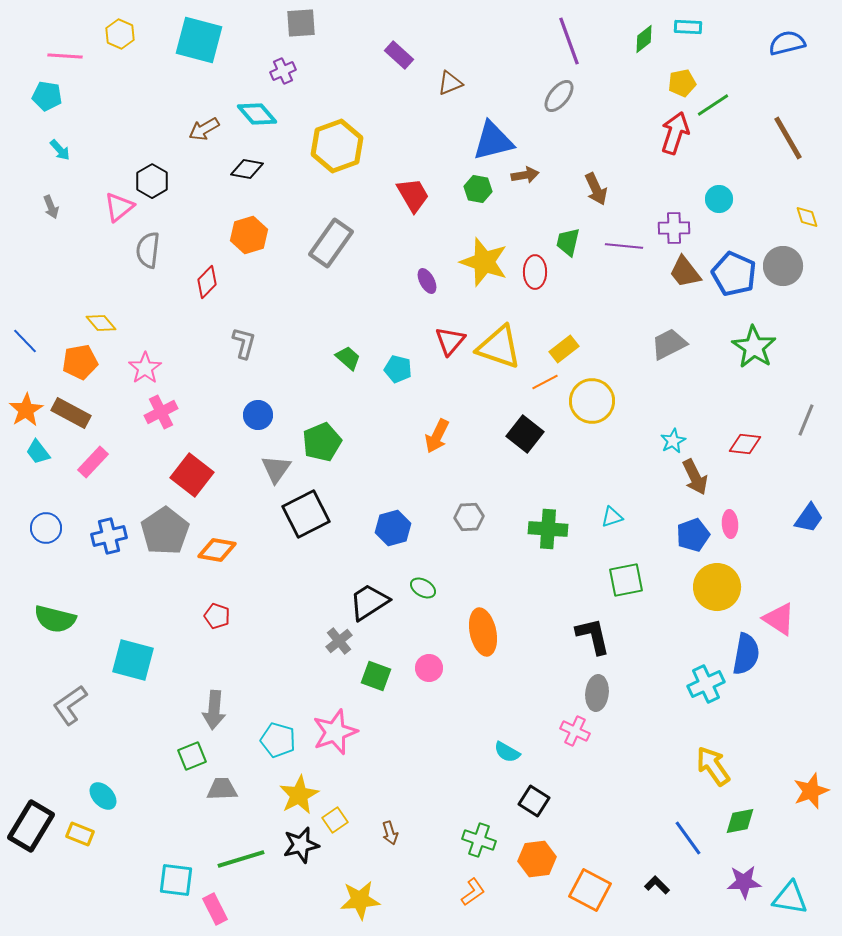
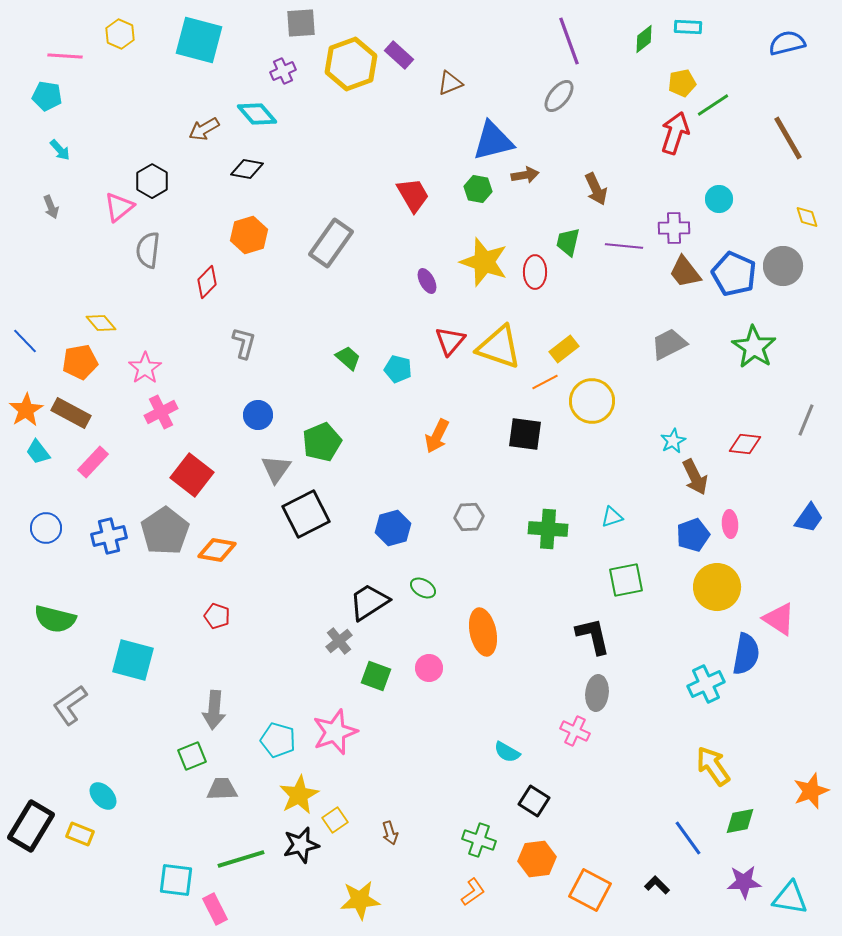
yellow hexagon at (337, 146): moved 14 px right, 82 px up
black square at (525, 434): rotated 30 degrees counterclockwise
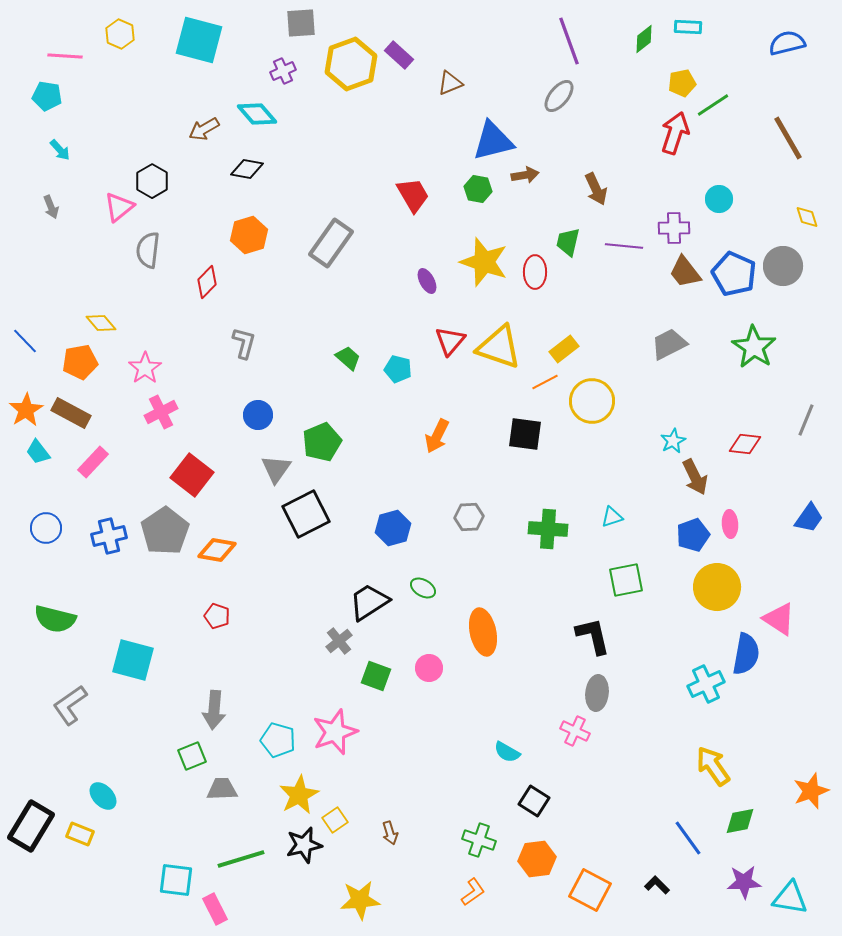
black star at (301, 845): moved 3 px right
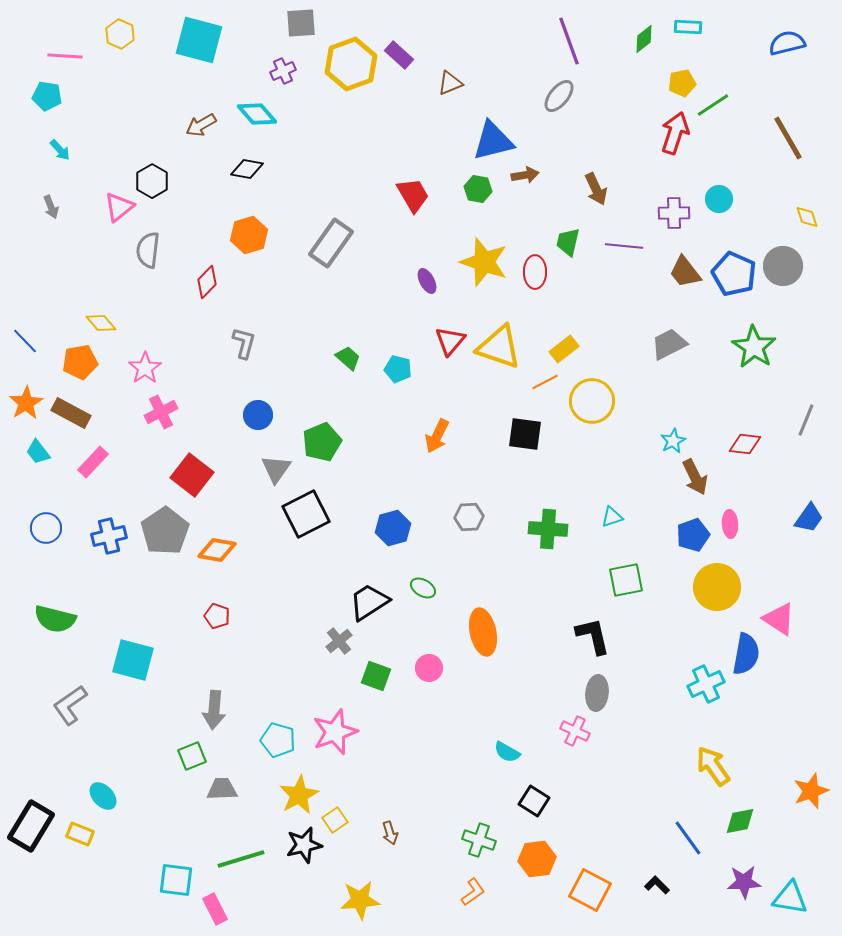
brown arrow at (204, 129): moved 3 px left, 4 px up
purple cross at (674, 228): moved 15 px up
orange star at (26, 410): moved 7 px up
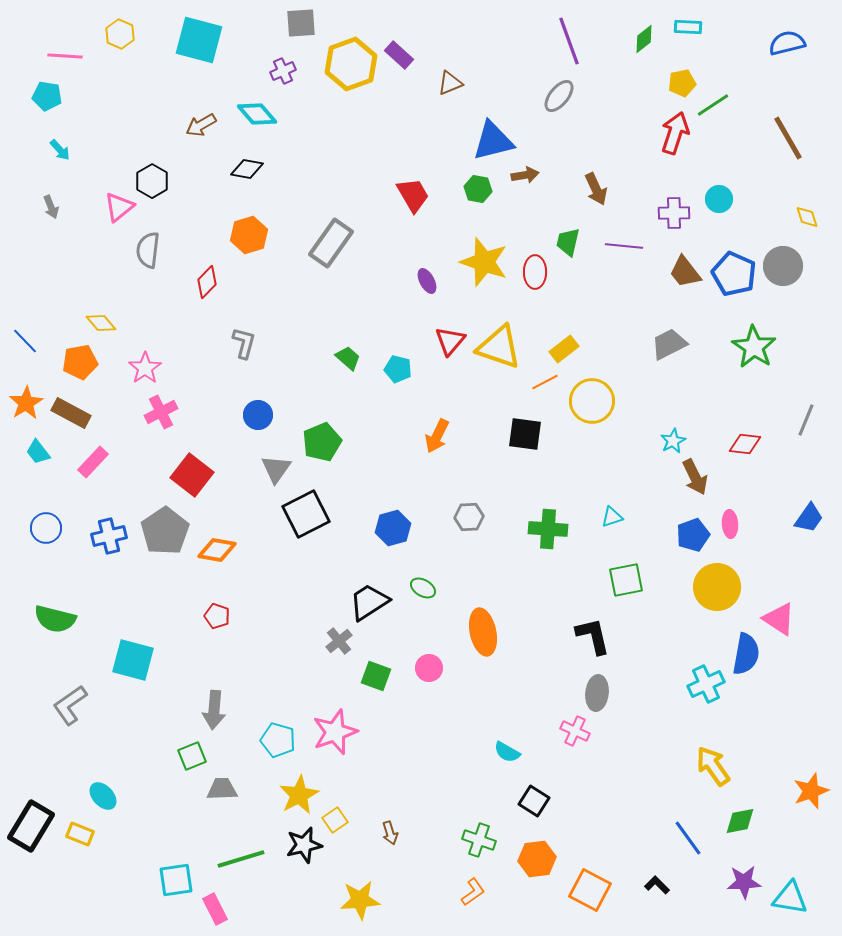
cyan square at (176, 880): rotated 15 degrees counterclockwise
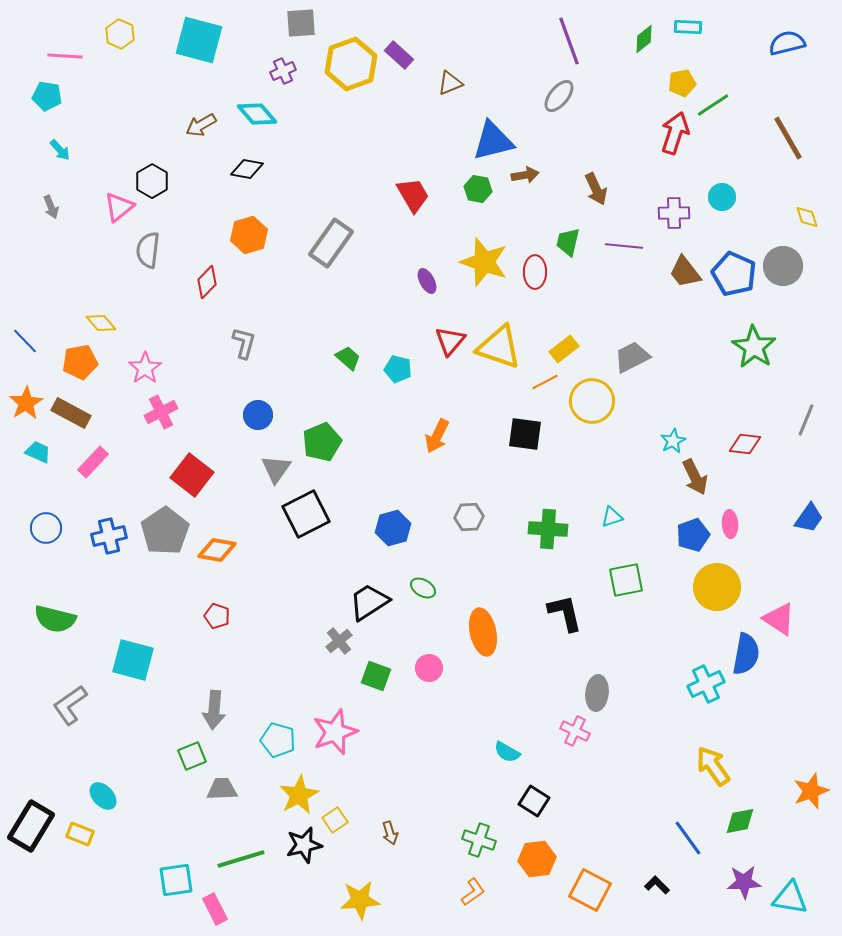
cyan circle at (719, 199): moved 3 px right, 2 px up
gray trapezoid at (669, 344): moved 37 px left, 13 px down
cyan trapezoid at (38, 452): rotated 152 degrees clockwise
black L-shape at (593, 636): moved 28 px left, 23 px up
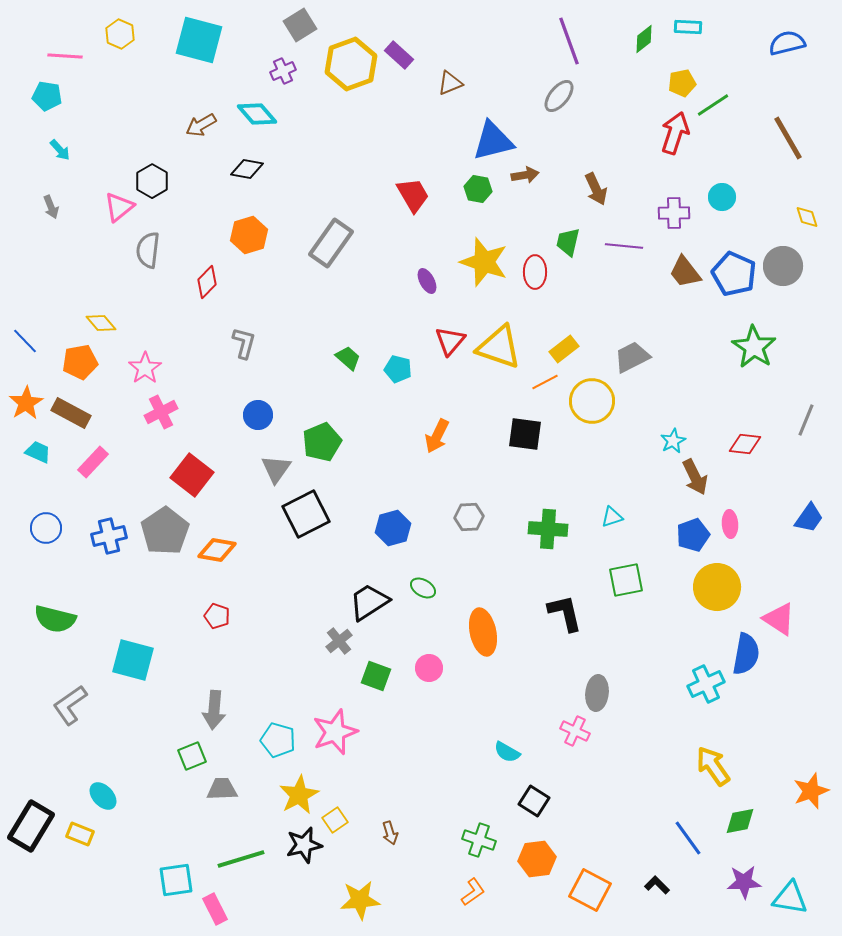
gray square at (301, 23): moved 1 px left, 2 px down; rotated 28 degrees counterclockwise
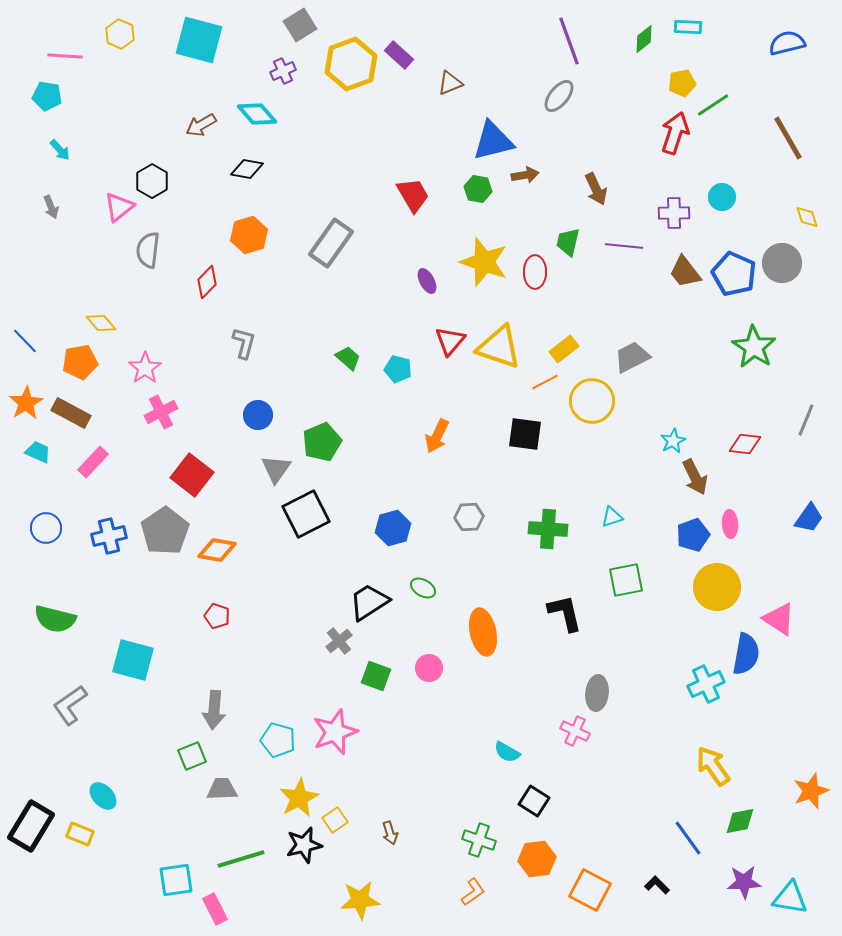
gray circle at (783, 266): moved 1 px left, 3 px up
yellow star at (299, 795): moved 3 px down
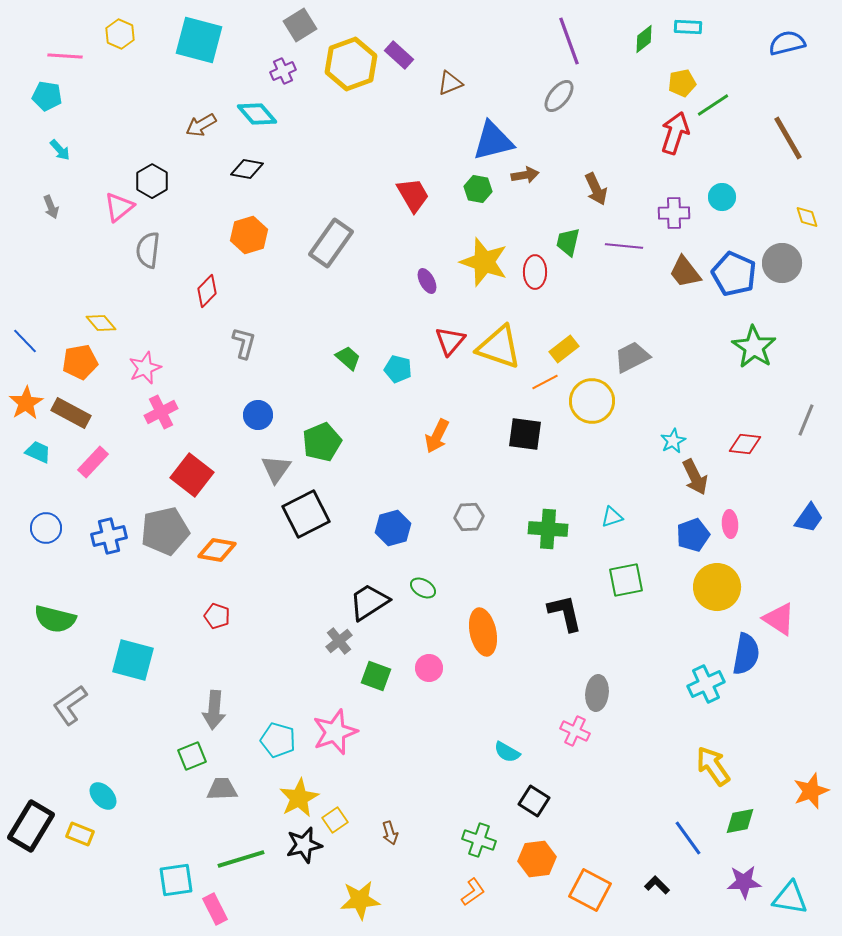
red diamond at (207, 282): moved 9 px down
pink star at (145, 368): rotated 12 degrees clockwise
gray pentagon at (165, 531): rotated 21 degrees clockwise
